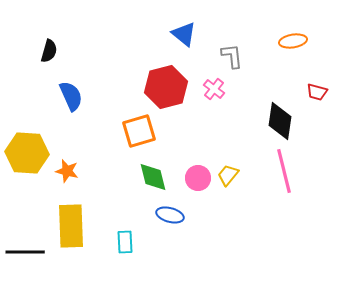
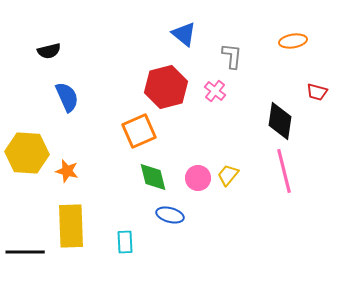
black semicircle: rotated 60 degrees clockwise
gray L-shape: rotated 12 degrees clockwise
pink cross: moved 1 px right, 2 px down
blue semicircle: moved 4 px left, 1 px down
orange square: rotated 8 degrees counterclockwise
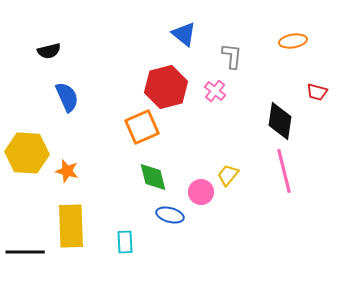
orange square: moved 3 px right, 4 px up
pink circle: moved 3 px right, 14 px down
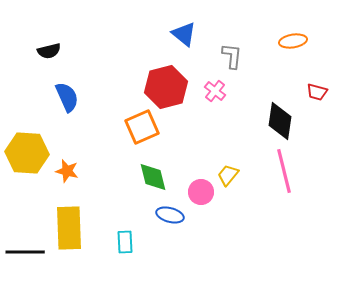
yellow rectangle: moved 2 px left, 2 px down
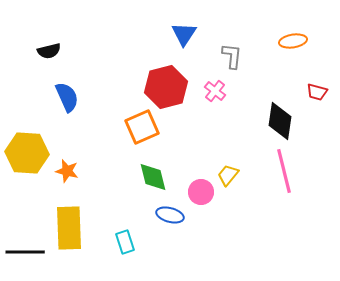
blue triangle: rotated 24 degrees clockwise
cyan rectangle: rotated 15 degrees counterclockwise
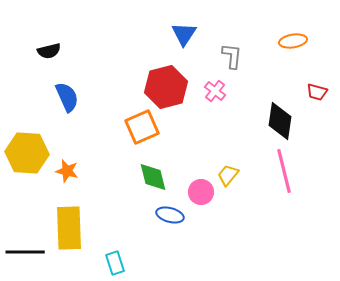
cyan rectangle: moved 10 px left, 21 px down
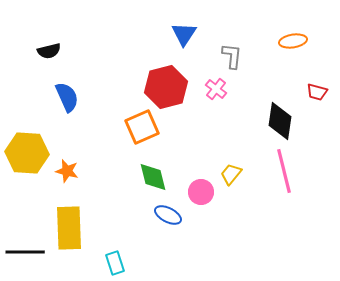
pink cross: moved 1 px right, 2 px up
yellow trapezoid: moved 3 px right, 1 px up
blue ellipse: moved 2 px left; rotated 12 degrees clockwise
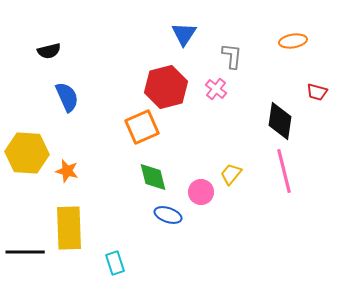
blue ellipse: rotated 8 degrees counterclockwise
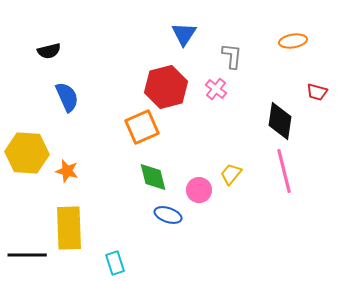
pink circle: moved 2 px left, 2 px up
black line: moved 2 px right, 3 px down
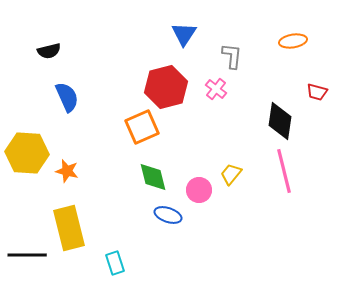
yellow rectangle: rotated 12 degrees counterclockwise
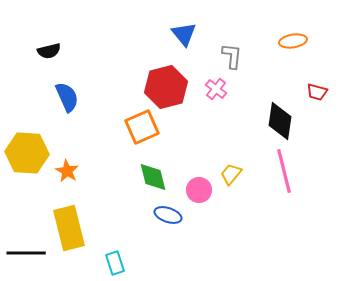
blue triangle: rotated 12 degrees counterclockwise
orange star: rotated 15 degrees clockwise
black line: moved 1 px left, 2 px up
